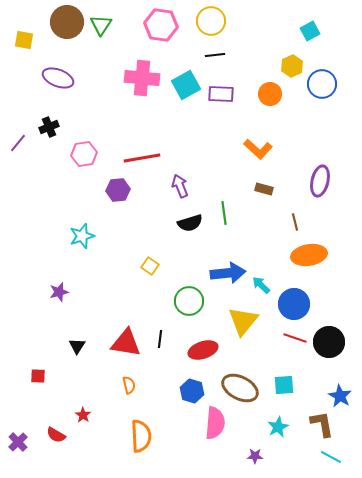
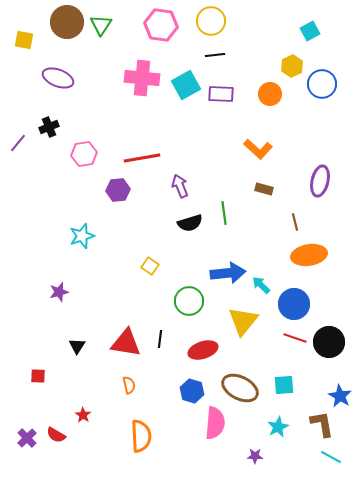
purple cross at (18, 442): moved 9 px right, 4 px up
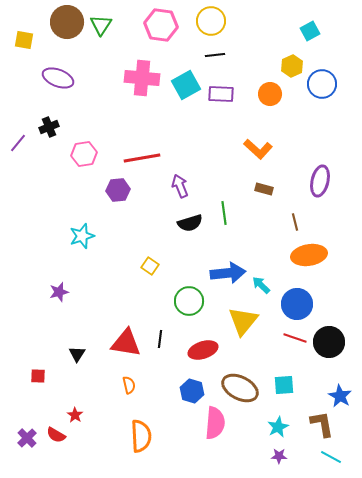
blue circle at (294, 304): moved 3 px right
black triangle at (77, 346): moved 8 px down
red star at (83, 415): moved 8 px left
purple star at (255, 456): moved 24 px right
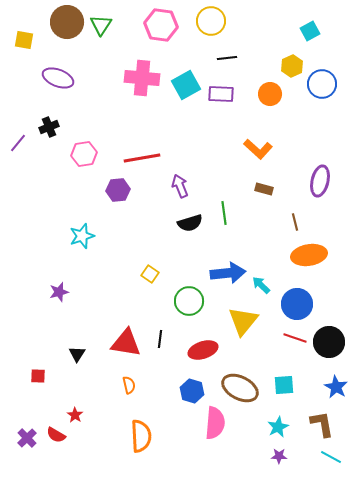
black line at (215, 55): moved 12 px right, 3 px down
yellow square at (150, 266): moved 8 px down
blue star at (340, 396): moved 4 px left, 9 px up
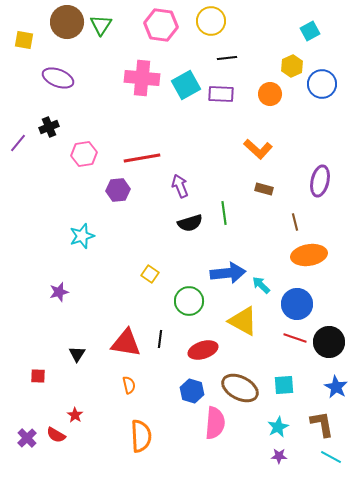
yellow triangle at (243, 321): rotated 40 degrees counterclockwise
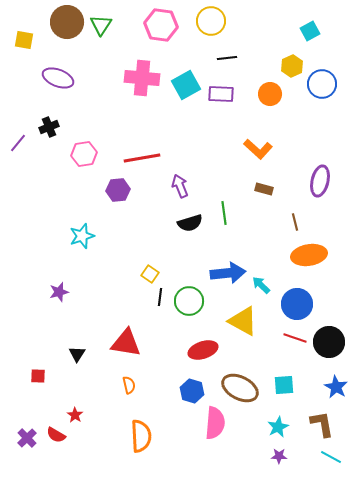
black line at (160, 339): moved 42 px up
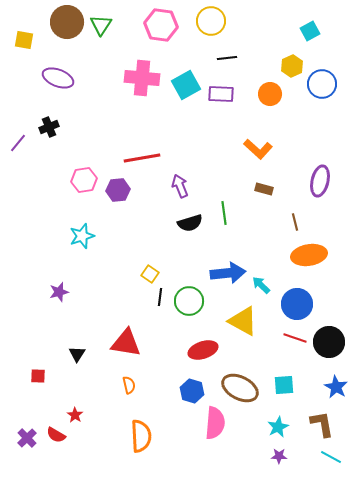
pink hexagon at (84, 154): moved 26 px down
